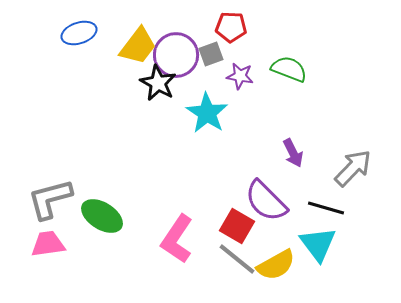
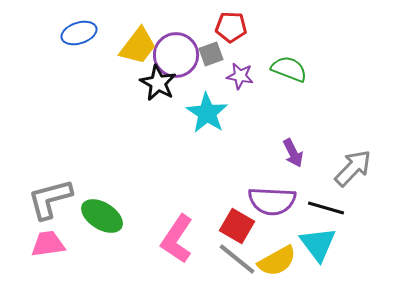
purple semicircle: moved 6 px right; rotated 42 degrees counterclockwise
yellow semicircle: moved 1 px right, 4 px up
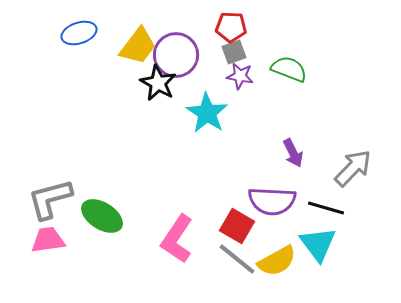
gray square: moved 23 px right, 2 px up
pink trapezoid: moved 4 px up
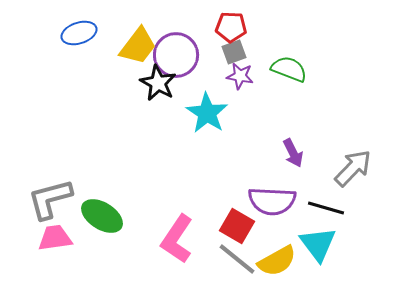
pink trapezoid: moved 7 px right, 2 px up
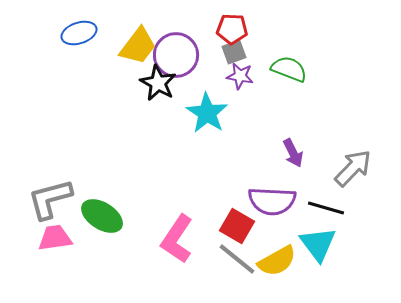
red pentagon: moved 1 px right, 2 px down
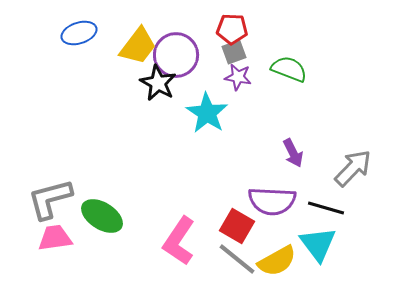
purple star: moved 2 px left, 1 px down
pink L-shape: moved 2 px right, 2 px down
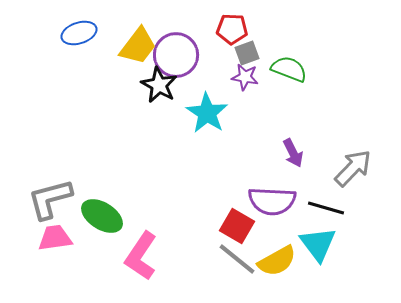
gray square: moved 13 px right, 1 px down
purple star: moved 7 px right
black star: moved 1 px right, 2 px down
pink L-shape: moved 38 px left, 15 px down
